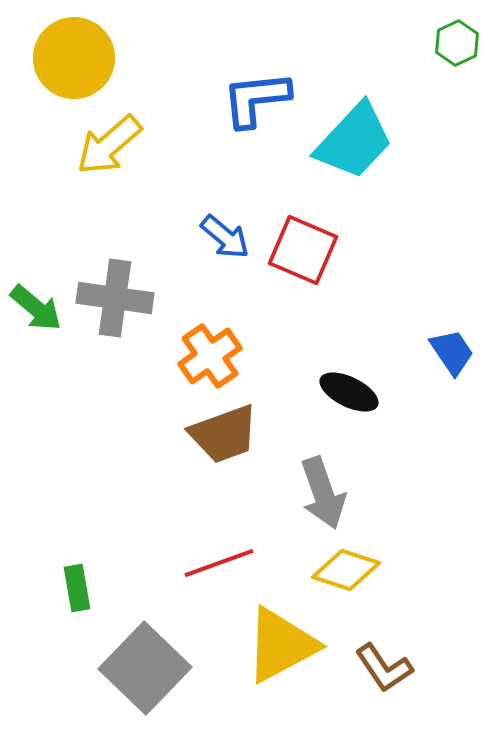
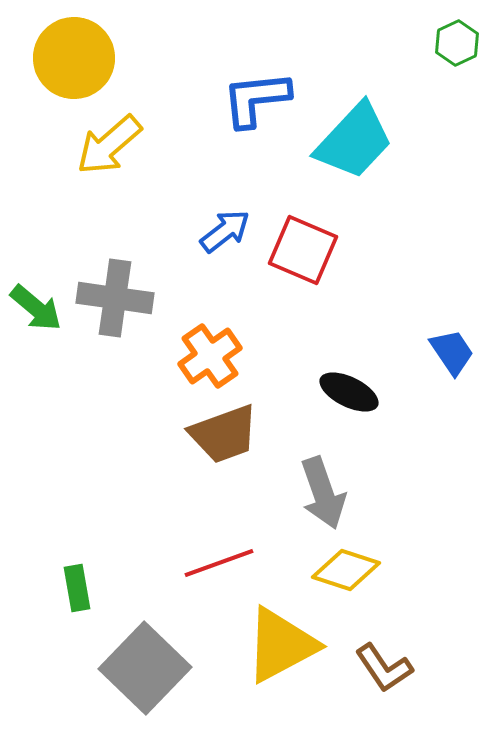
blue arrow: moved 6 px up; rotated 78 degrees counterclockwise
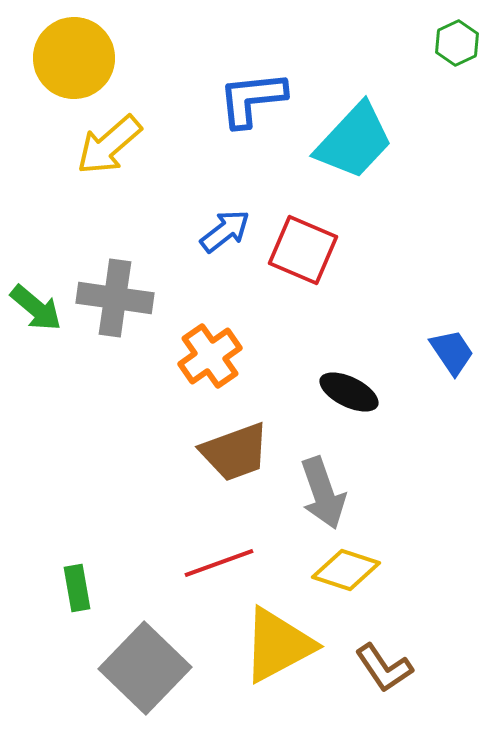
blue L-shape: moved 4 px left
brown trapezoid: moved 11 px right, 18 px down
yellow triangle: moved 3 px left
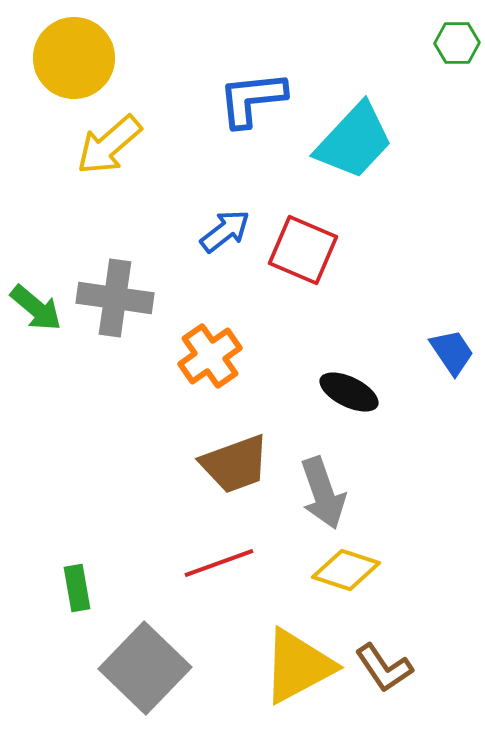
green hexagon: rotated 24 degrees clockwise
brown trapezoid: moved 12 px down
yellow triangle: moved 20 px right, 21 px down
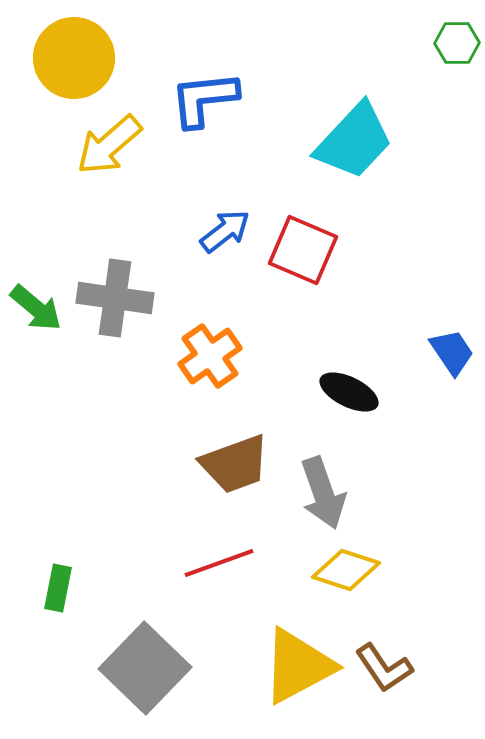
blue L-shape: moved 48 px left
green rectangle: moved 19 px left; rotated 21 degrees clockwise
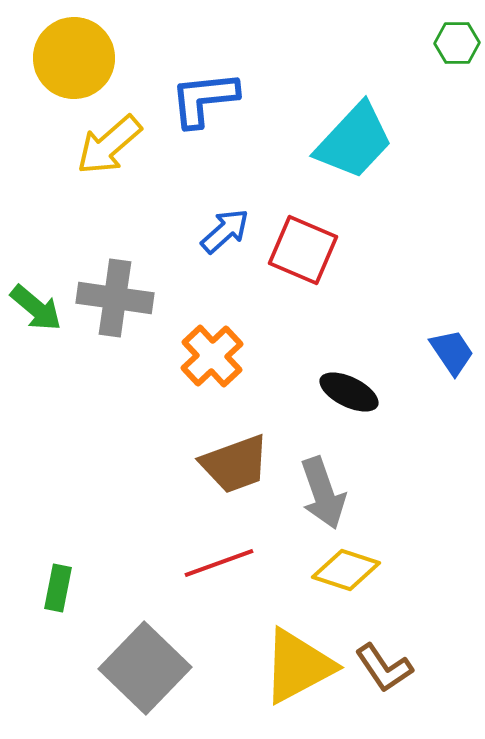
blue arrow: rotated 4 degrees counterclockwise
orange cross: moved 2 px right; rotated 8 degrees counterclockwise
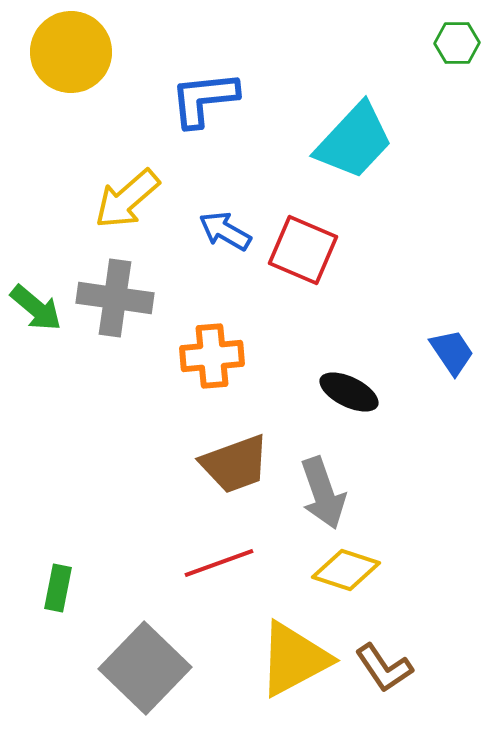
yellow circle: moved 3 px left, 6 px up
yellow arrow: moved 18 px right, 54 px down
blue arrow: rotated 108 degrees counterclockwise
orange cross: rotated 38 degrees clockwise
yellow triangle: moved 4 px left, 7 px up
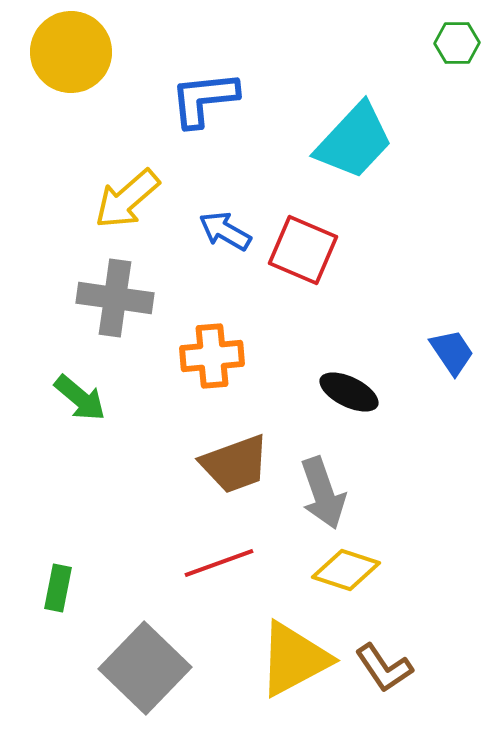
green arrow: moved 44 px right, 90 px down
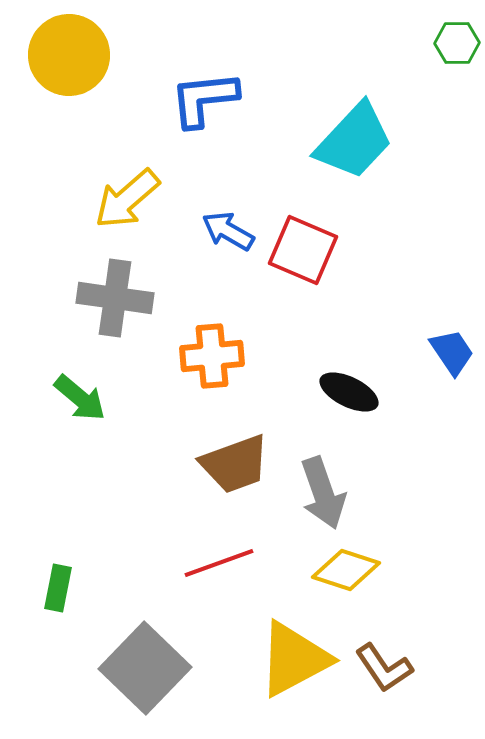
yellow circle: moved 2 px left, 3 px down
blue arrow: moved 3 px right
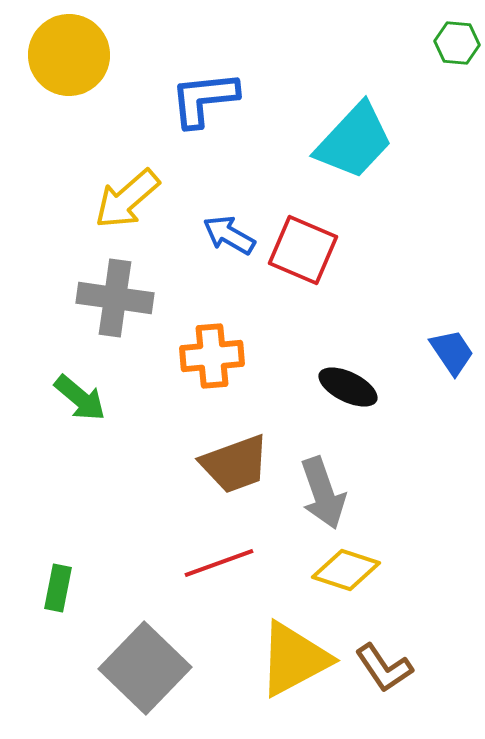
green hexagon: rotated 6 degrees clockwise
blue arrow: moved 1 px right, 4 px down
black ellipse: moved 1 px left, 5 px up
